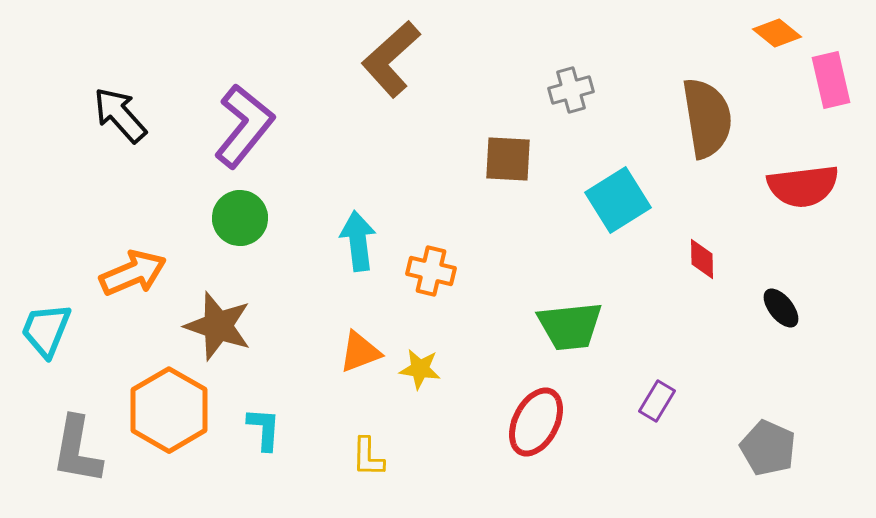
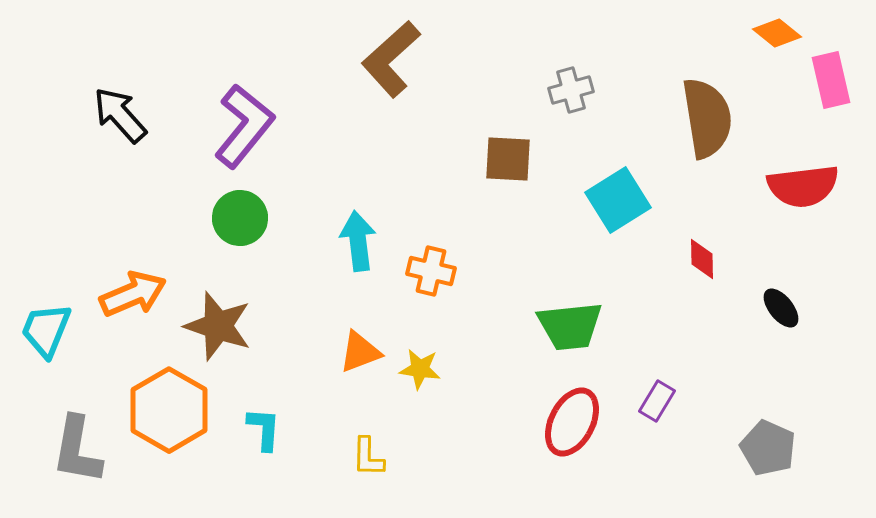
orange arrow: moved 21 px down
red ellipse: moved 36 px right
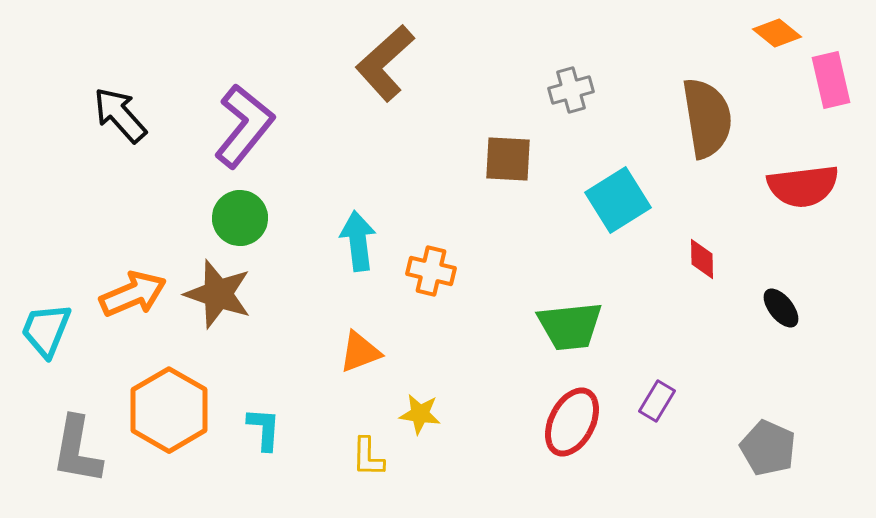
brown L-shape: moved 6 px left, 4 px down
brown star: moved 32 px up
yellow star: moved 45 px down
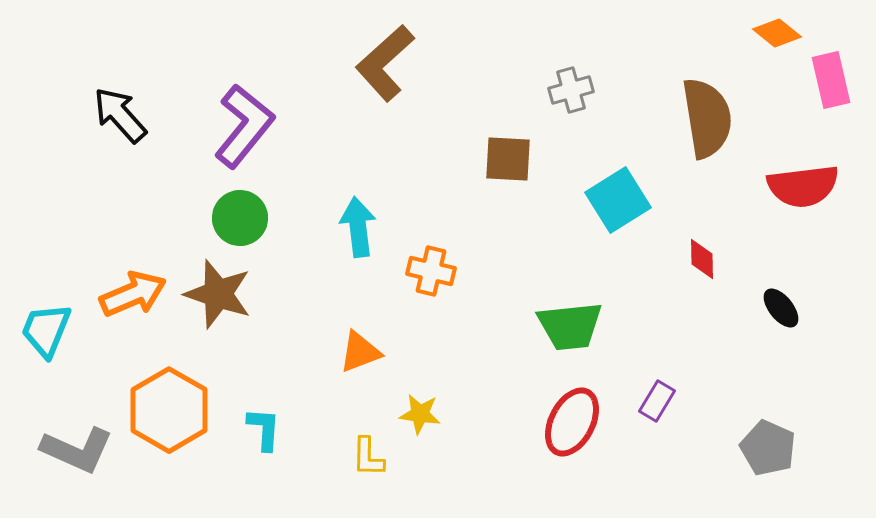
cyan arrow: moved 14 px up
gray L-shape: rotated 76 degrees counterclockwise
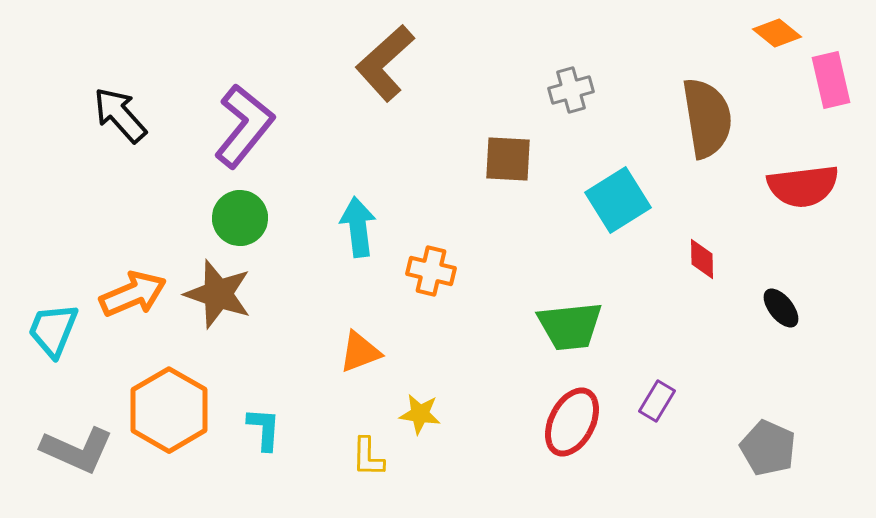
cyan trapezoid: moved 7 px right
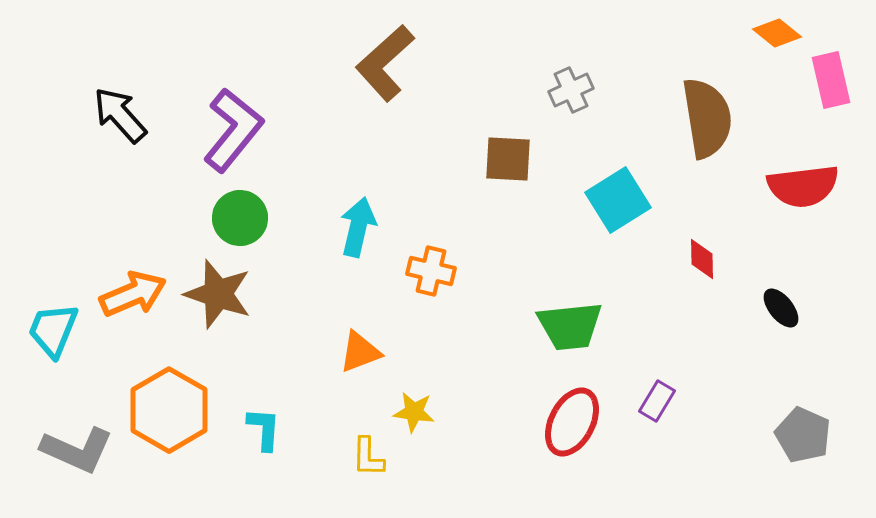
gray cross: rotated 9 degrees counterclockwise
purple L-shape: moved 11 px left, 4 px down
cyan arrow: rotated 20 degrees clockwise
yellow star: moved 6 px left, 2 px up
gray pentagon: moved 35 px right, 13 px up
